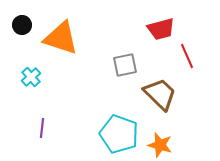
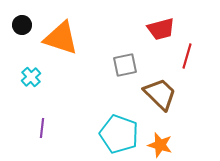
red line: rotated 40 degrees clockwise
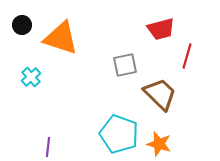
purple line: moved 6 px right, 19 px down
orange star: moved 1 px left, 1 px up
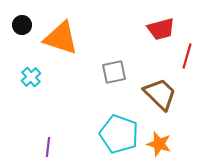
gray square: moved 11 px left, 7 px down
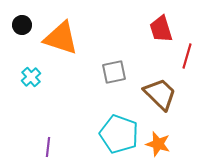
red trapezoid: rotated 88 degrees clockwise
orange star: moved 1 px left
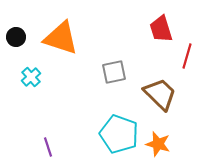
black circle: moved 6 px left, 12 px down
purple line: rotated 24 degrees counterclockwise
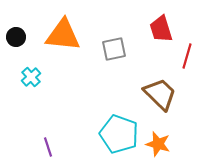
orange triangle: moved 2 px right, 3 px up; rotated 12 degrees counterclockwise
gray square: moved 23 px up
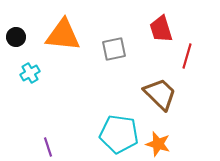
cyan cross: moved 1 px left, 4 px up; rotated 12 degrees clockwise
cyan pentagon: rotated 12 degrees counterclockwise
